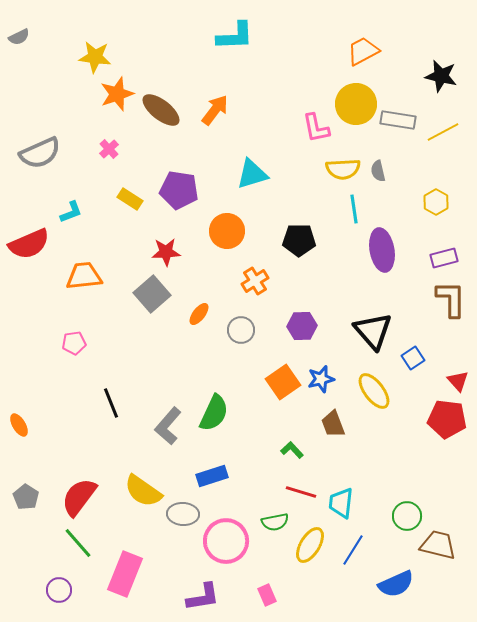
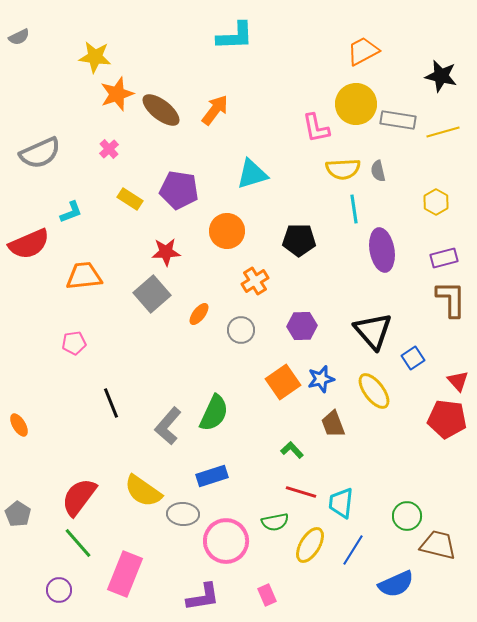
yellow line at (443, 132): rotated 12 degrees clockwise
gray pentagon at (26, 497): moved 8 px left, 17 px down
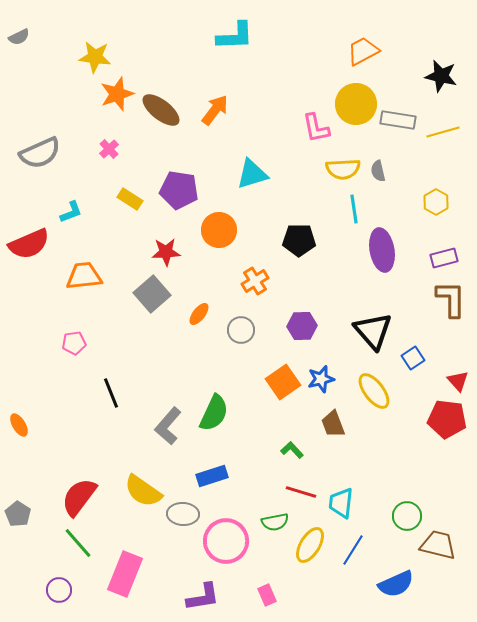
orange circle at (227, 231): moved 8 px left, 1 px up
black line at (111, 403): moved 10 px up
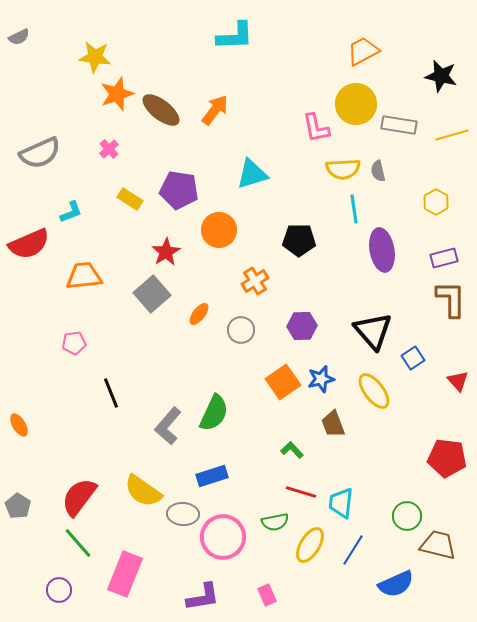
gray rectangle at (398, 120): moved 1 px right, 5 px down
yellow line at (443, 132): moved 9 px right, 3 px down
red star at (166, 252): rotated 28 degrees counterclockwise
red pentagon at (447, 419): moved 39 px down
gray pentagon at (18, 514): moved 8 px up
pink circle at (226, 541): moved 3 px left, 4 px up
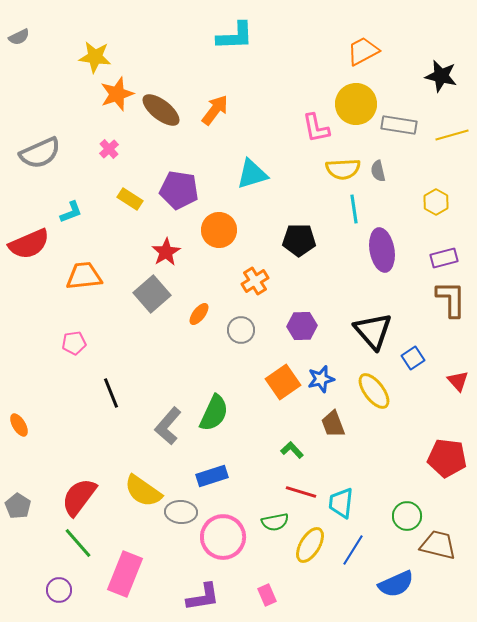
gray ellipse at (183, 514): moved 2 px left, 2 px up
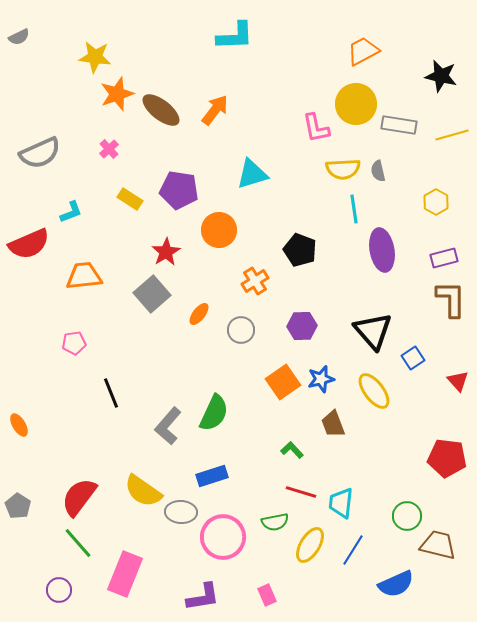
black pentagon at (299, 240): moved 1 px right, 10 px down; rotated 20 degrees clockwise
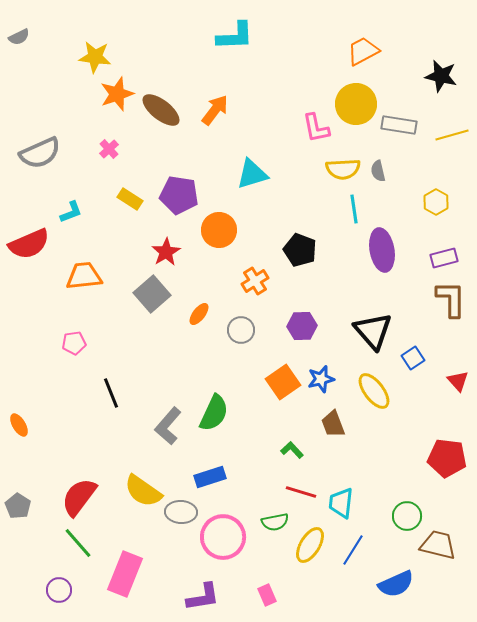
purple pentagon at (179, 190): moved 5 px down
blue rectangle at (212, 476): moved 2 px left, 1 px down
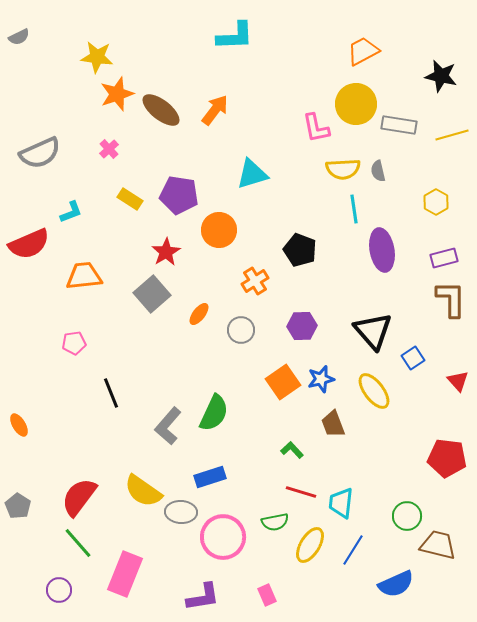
yellow star at (95, 57): moved 2 px right
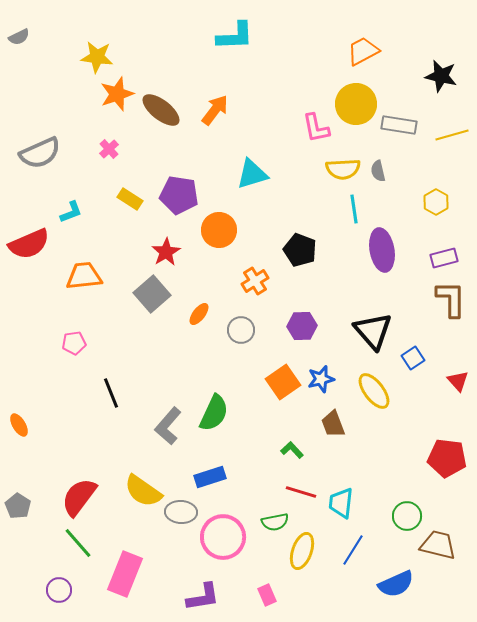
yellow ellipse at (310, 545): moved 8 px left, 6 px down; rotated 12 degrees counterclockwise
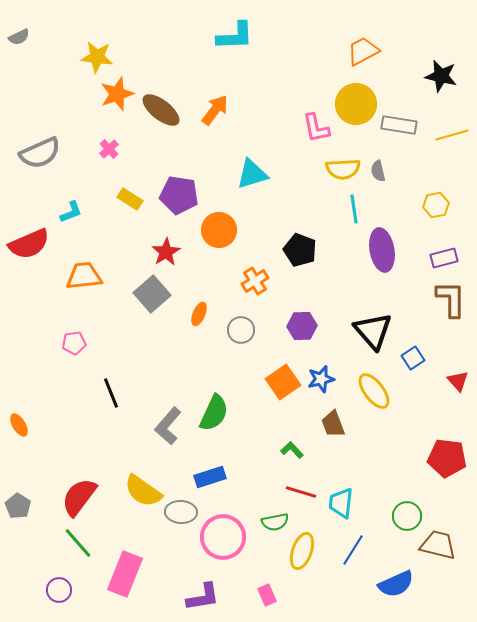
yellow hexagon at (436, 202): moved 3 px down; rotated 20 degrees clockwise
orange ellipse at (199, 314): rotated 15 degrees counterclockwise
